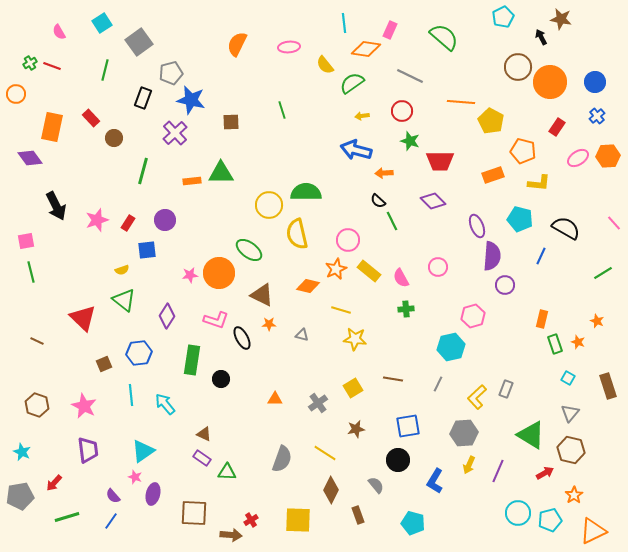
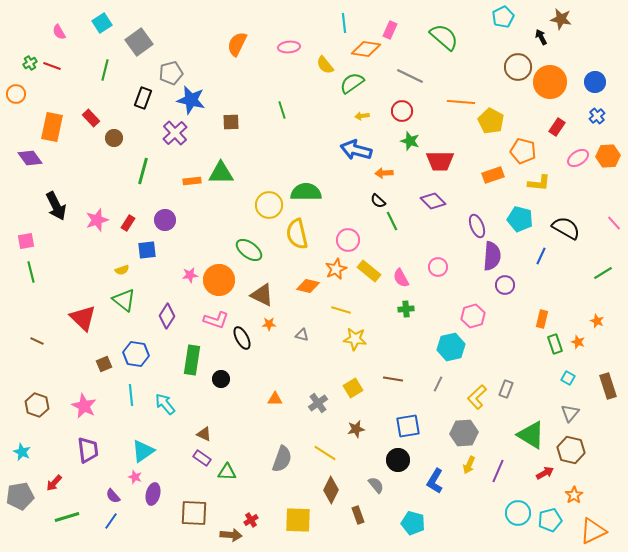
orange circle at (219, 273): moved 7 px down
blue hexagon at (139, 353): moved 3 px left, 1 px down; rotated 15 degrees clockwise
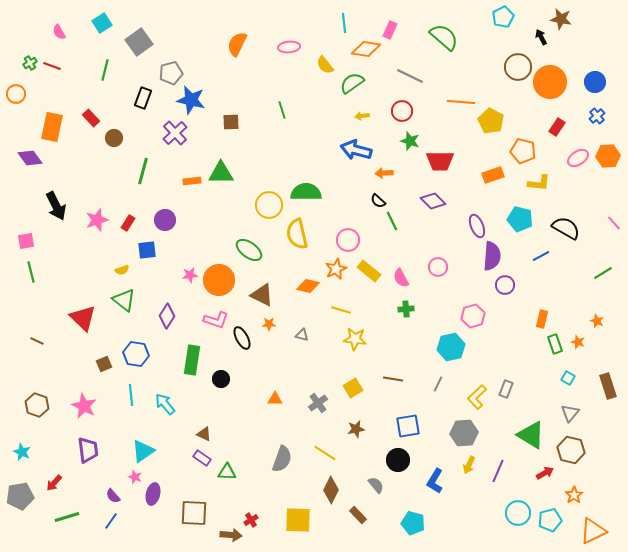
blue line at (541, 256): rotated 36 degrees clockwise
brown rectangle at (358, 515): rotated 24 degrees counterclockwise
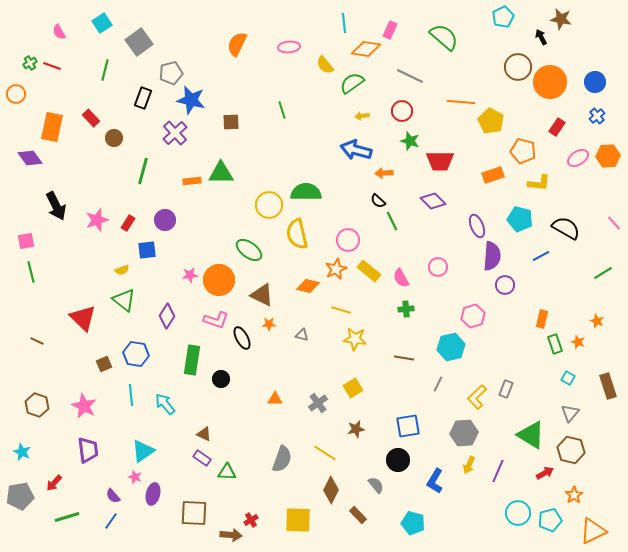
brown line at (393, 379): moved 11 px right, 21 px up
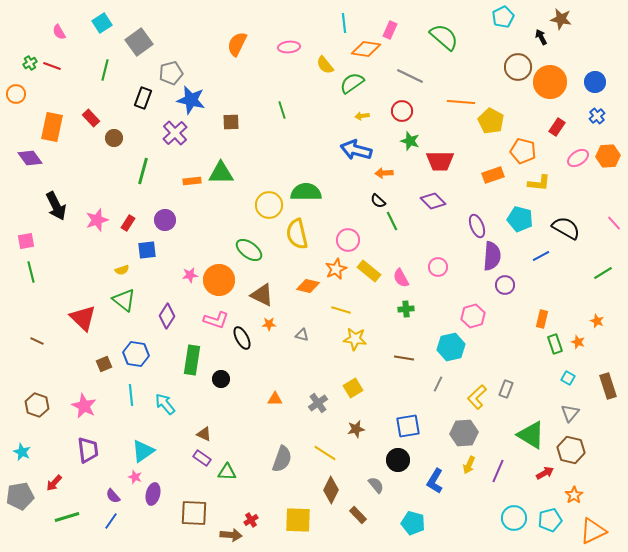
cyan circle at (518, 513): moved 4 px left, 5 px down
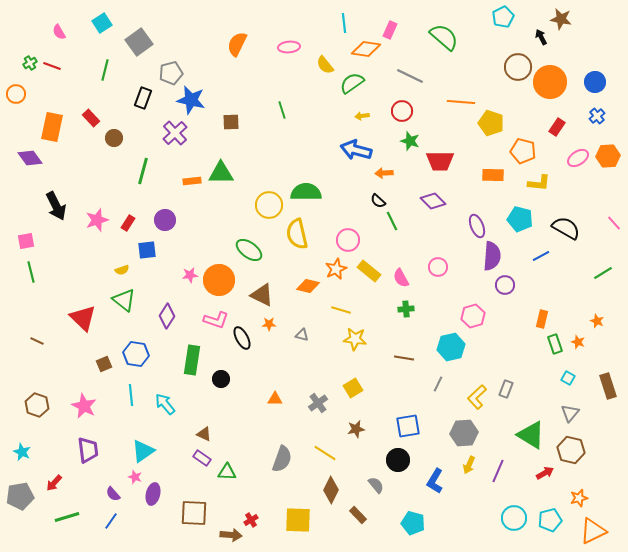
yellow pentagon at (491, 121): moved 2 px down; rotated 10 degrees counterclockwise
orange rectangle at (493, 175): rotated 20 degrees clockwise
orange star at (574, 495): moved 5 px right, 3 px down; rotated 18 degrees clockwise
purple semicircle at (113, 496): moved 2 px up
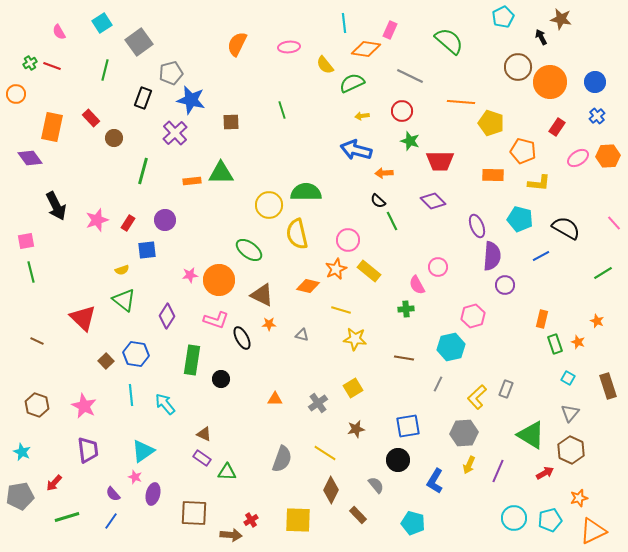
green semicircle at (444, 37): moved 5 px right, 4 px down
green semicircle at (352, 83): rotated 10 degrees clockwise
pink semicircle at (401, 278): moved 16 px right, 7 px down
brown square at (104, 364): moved 2 px right, 3 px up; rotated 21 degrees counterclockwise
brown hexagon at (571, 450): rotated 12 degrees clockwise
